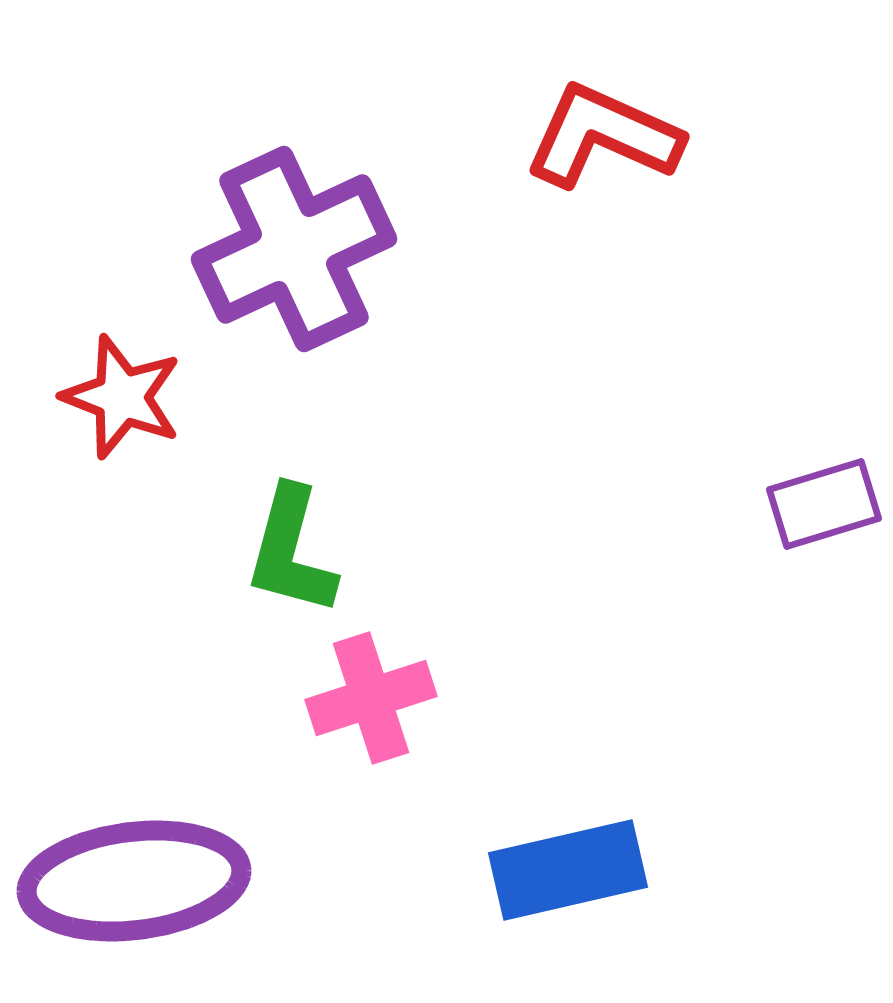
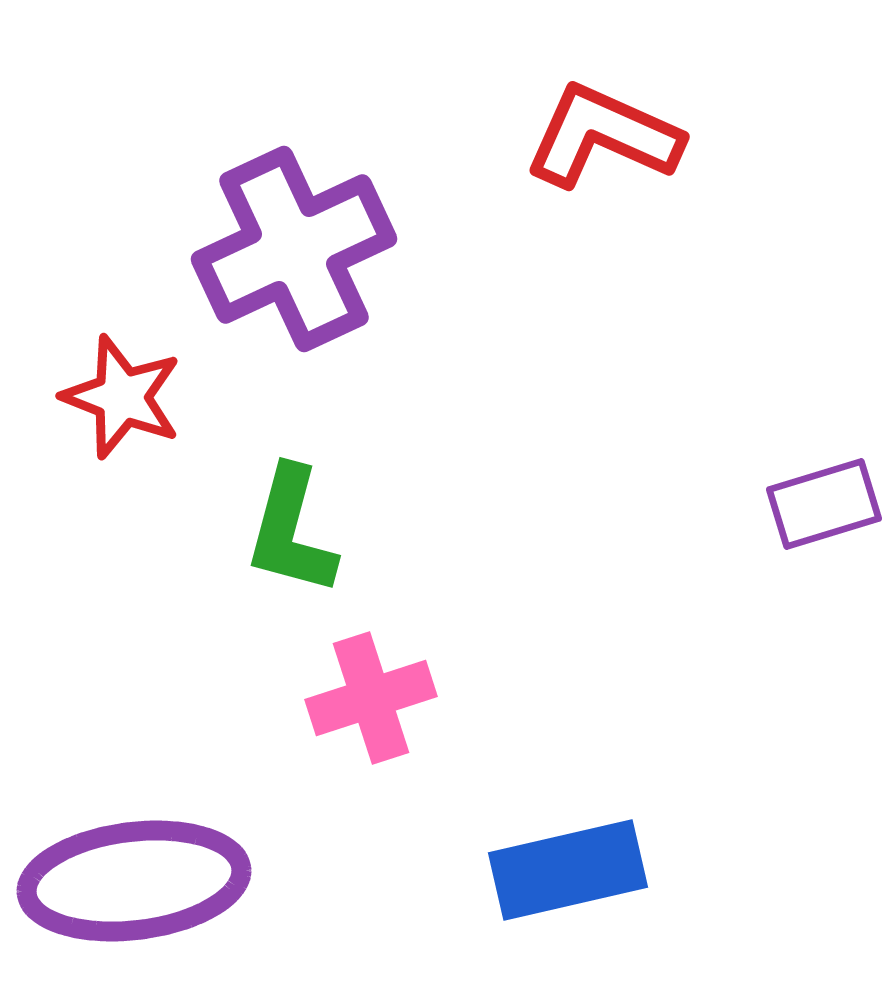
green L-shape: moved 20 px up
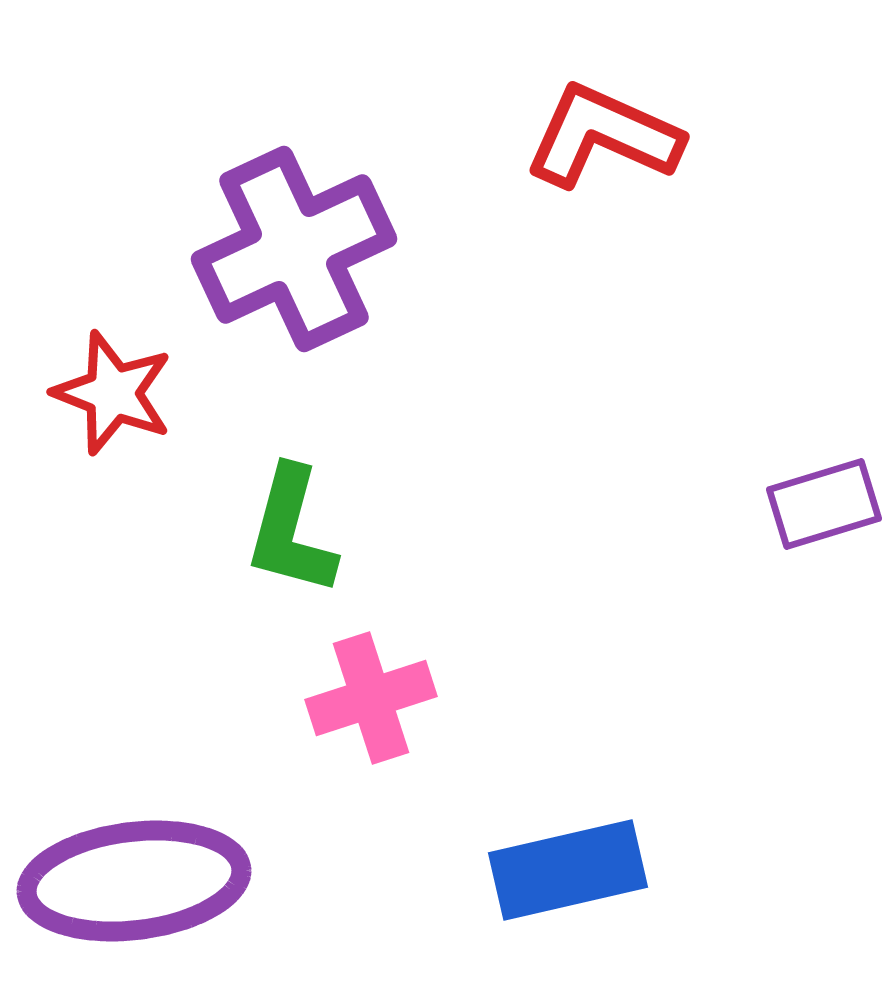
red star: moved 9 px left, 4 px up
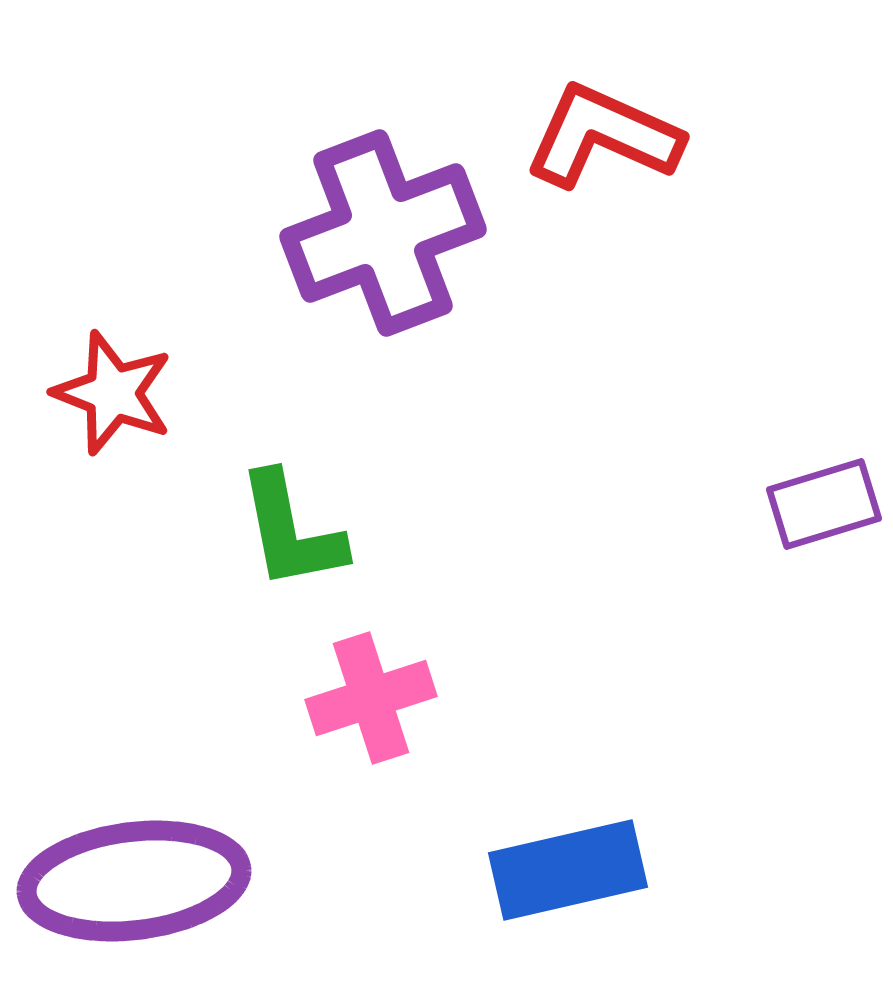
purple cross: moved 89 px right, 16 px up; rotated 4 degrees clockwise
green L-shape: rotated 26 degrees counterclockwise
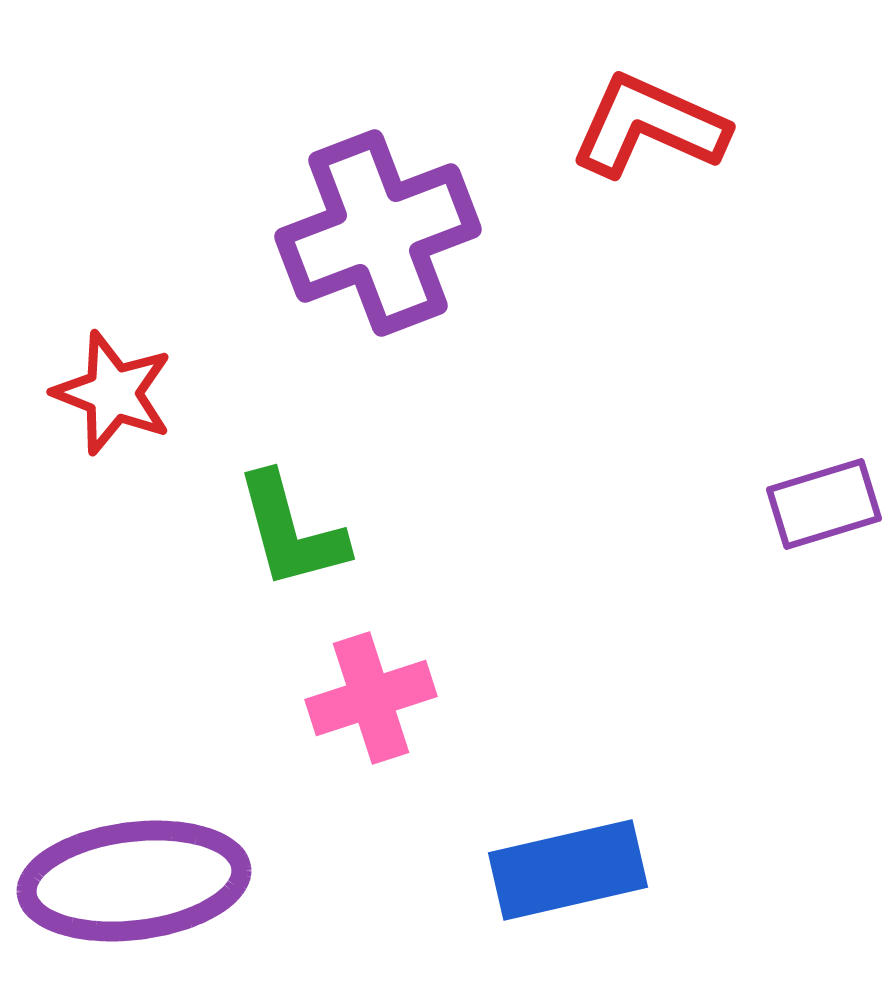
red L-shape: moved 46 px right, 10 px up
purple cross: moved 5 px left
green L-shape: rotated 4 degrees counterclockwise
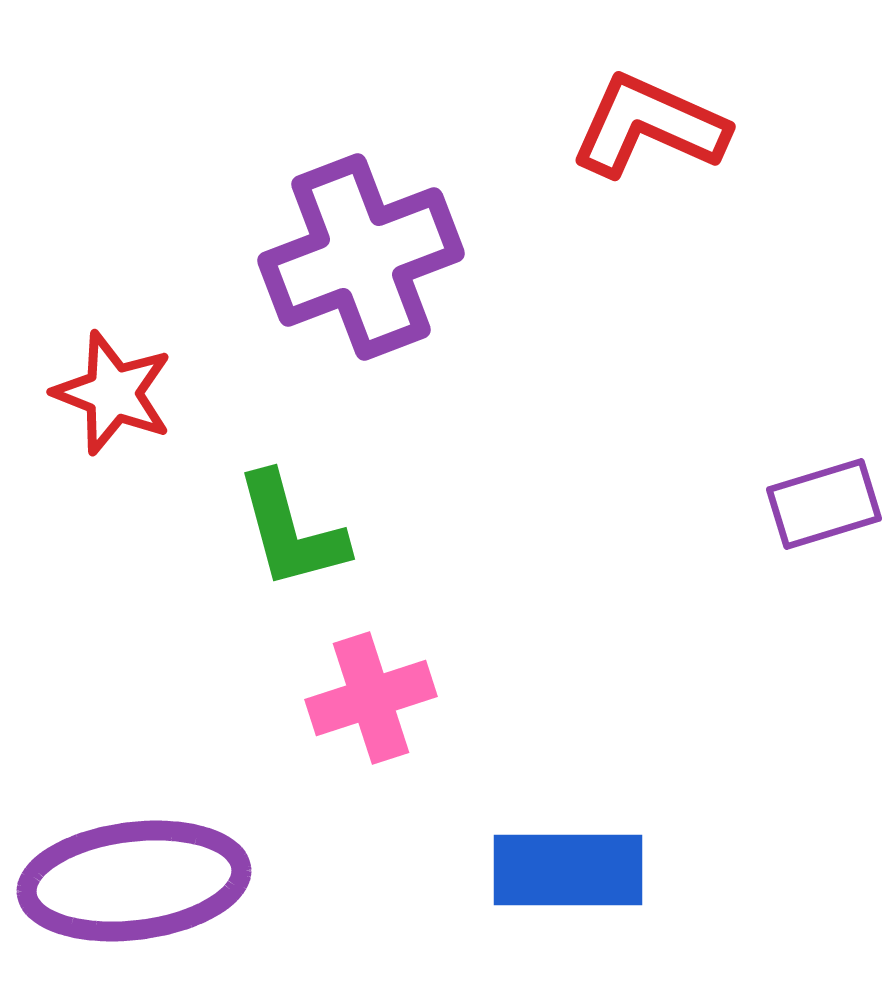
purple cross: moved 17 px left, 24 px down
blue rectangle: rotated 13 degrees clockwise
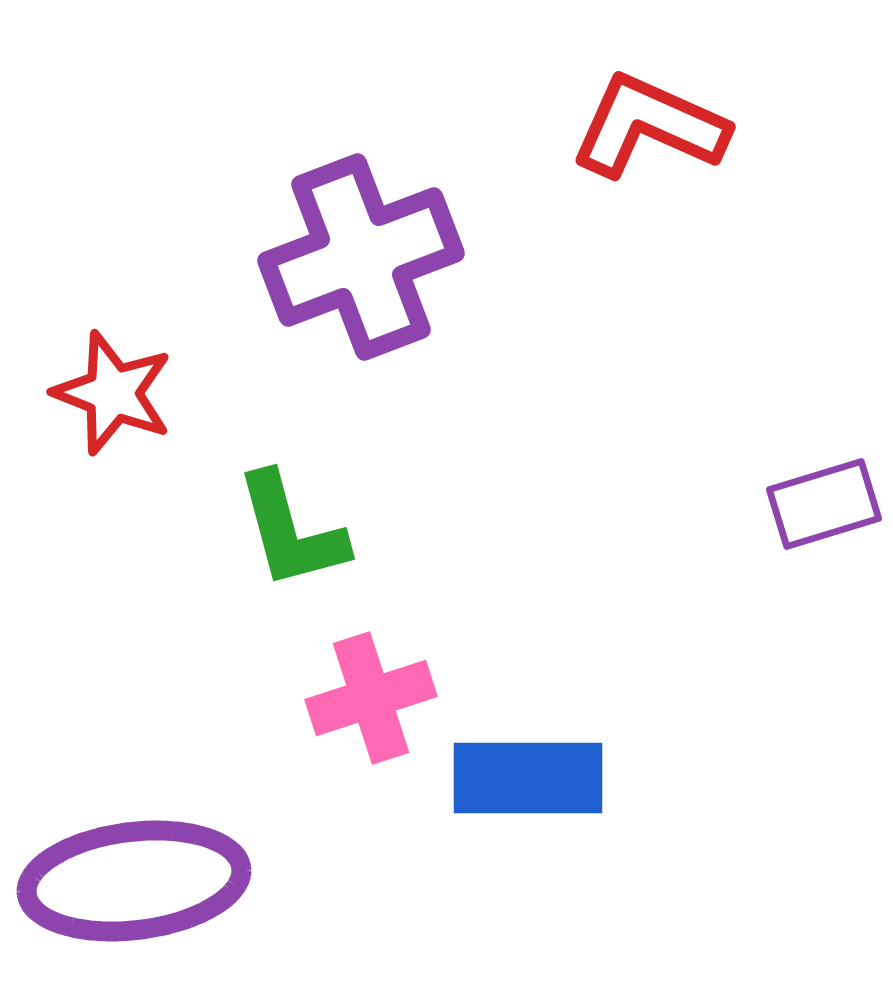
blue rectangle: moved 40 px left, 92 px up
